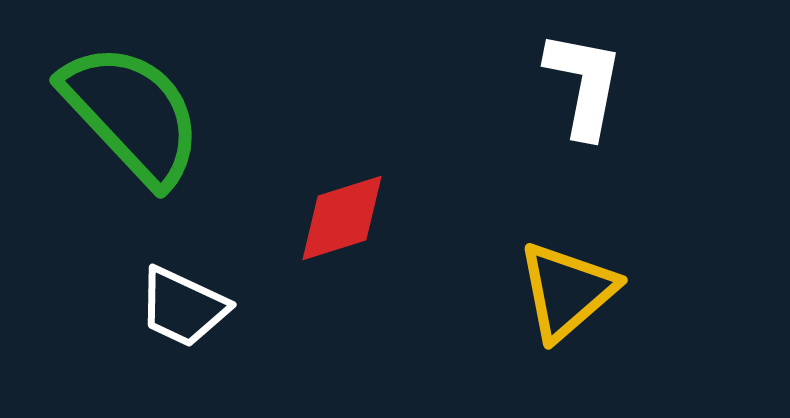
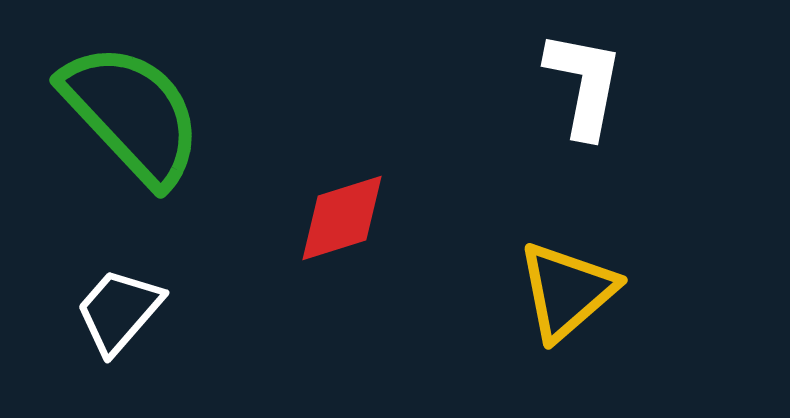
white trapezoid: moved 64 px left, 4 px down; rotated 106 degrees clockwise
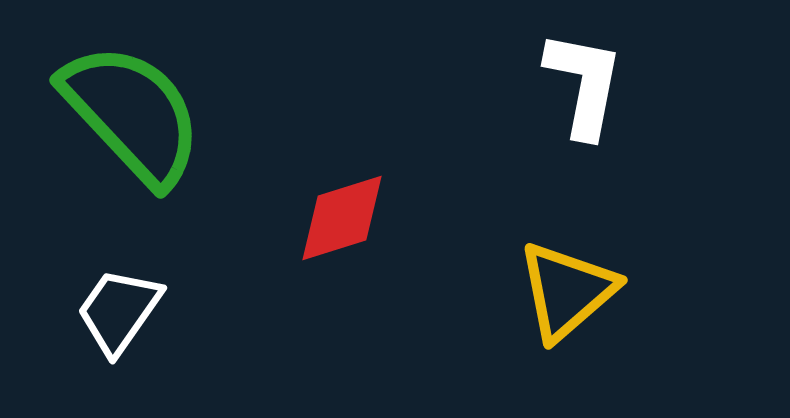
white trapezoid: rotated 6 degrees counterclockwise
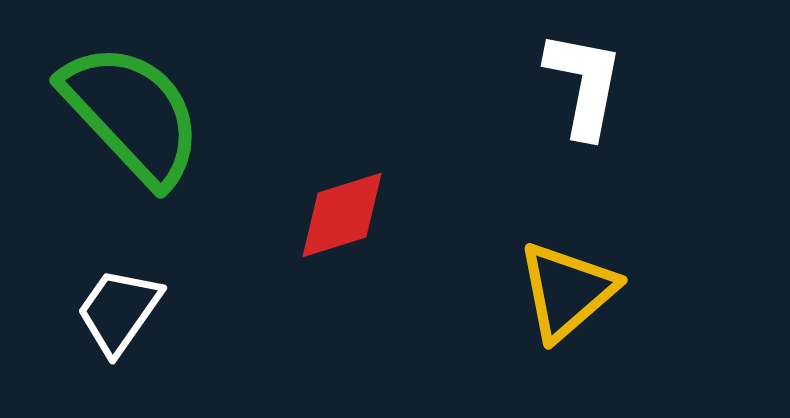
red diamond: moved 3 px up
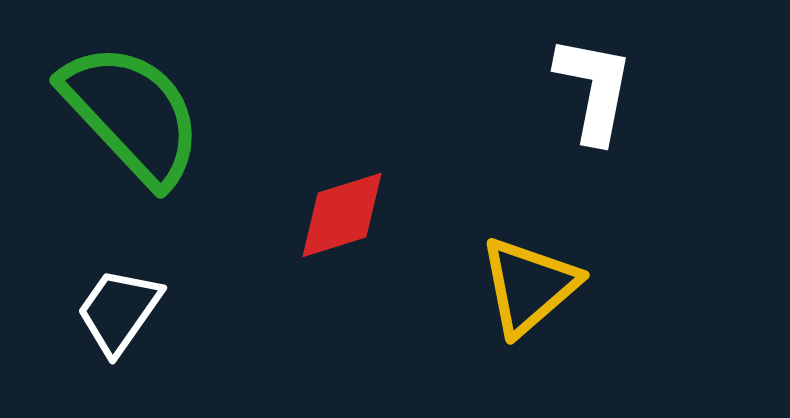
white L-shape: moved 10 px right, 5 px down
yellow triangle: moved 38 px left, 5 px up
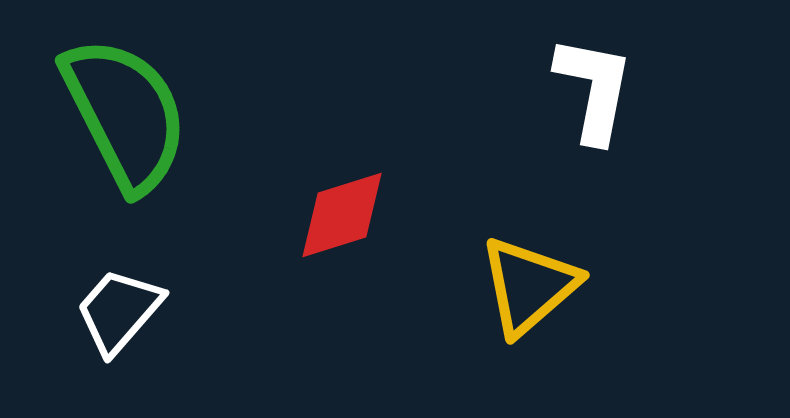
green semicircle: moved 7 px left; rotated 16 degrees clockwise
white trapezoid: rotated 6 degrees clockwise
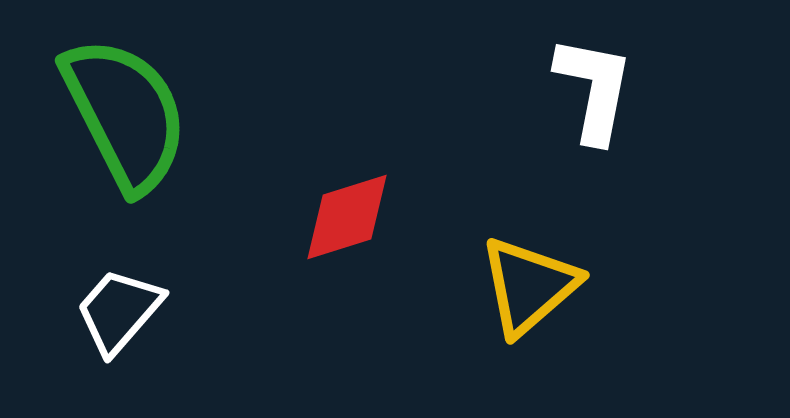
red diamond: moved 5 px right, 2 px down
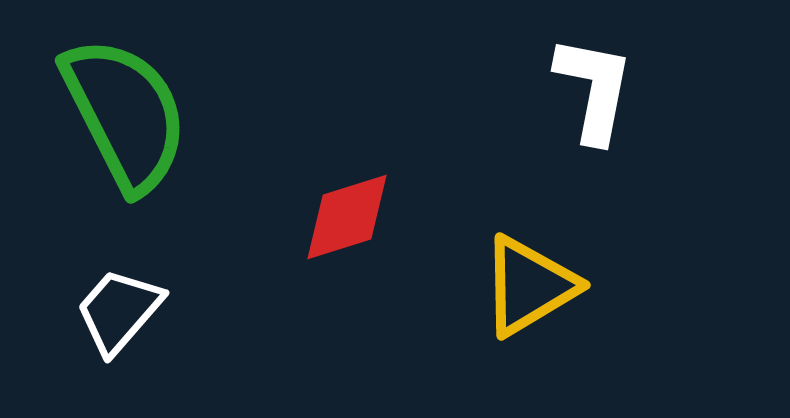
yellow triangle: rotated 10 degrees clockwise
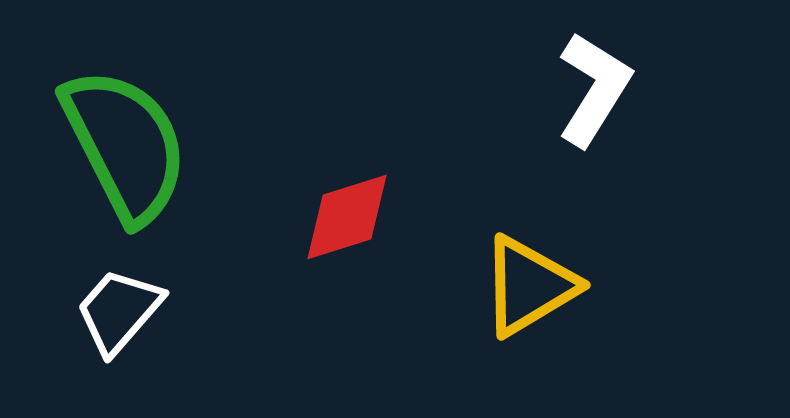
white L-shape: rotated 21 degrees clockwise
green semicircle: moved 31 px down
